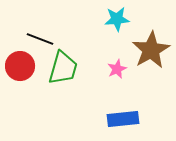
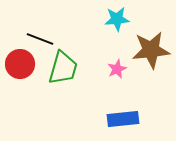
brown star: rotated 24 degrees clockwise
red circle: moved 2 px up
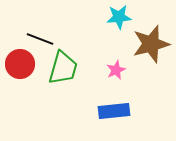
cyan star: moved 2 px right, 2 px up
brown star: moved 6 px up; rotated 9 degrees counterclockwise
pink star: moved 1 px left, 1 px down
blue rectangle: moved 9 px left, 8 px up
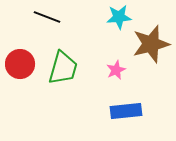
black line: moved 7 px right, 22 px up
blue rectangle: moved 12 px right
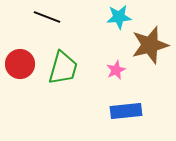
brown star: moved 1 px left, 1 px down
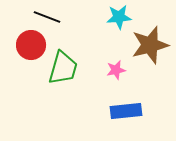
red circle: moved 11 px right, 19 px up
pink star: rotated 12 degrees clockwise
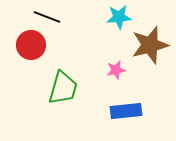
green trapezoid: moved 20 px down
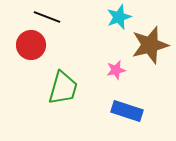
cyan star: rotated 15 degrees counterclockwise
blue rectangle: moved 1 px right; rotated 24 degrees clockwise
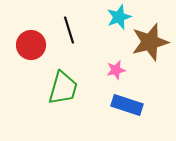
black line: moved 22 px right, 13 px down; rotated 52 degrees clockwise
brown star: moved 3 px up
blue rectangle: moved 6 px up
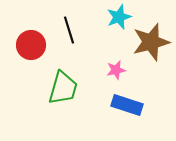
brown star: moved 1 px right
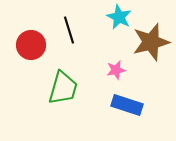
cyan star: rotated 25 degrees counterclockwise
